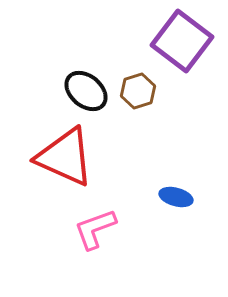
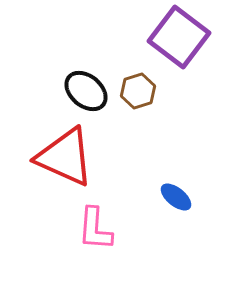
purple square: moved 3 px left, 4 px up
blue ellipse: rotated 24 degrees clockwise
pink L-shape: rotated 66 degrees counterclockwise
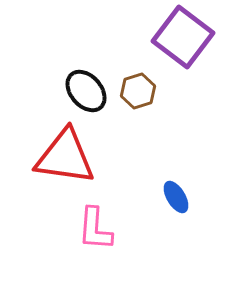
purple square: moved 4 px right
black ellipse: rotated 9 degrees clockwise
red triangle: rotated 16 degrees counterclockwise
blue ellipse: rotated 20 degrees clockwise
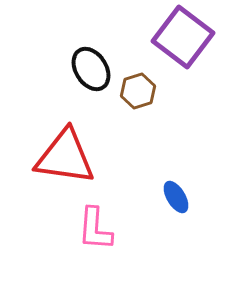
black ellipse: moved 5 px right, 22 px up; rotated 9 degrees clockwise
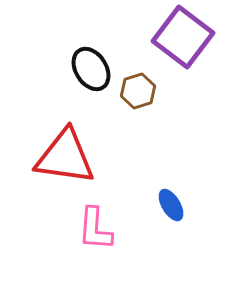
blue ellipse: moved 5 px left, 8 px down
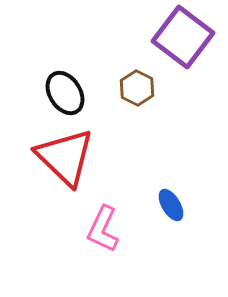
black ellipse: moved 26 px left, 24 px down
brown hexagon: moved 1 px left, 3 px up; rotated 16 degrees counterclockwise
red triangle: rotated 36 degrees clockwise
pink L-shape: moved 8 px right; rotated 21 degrees clockwise
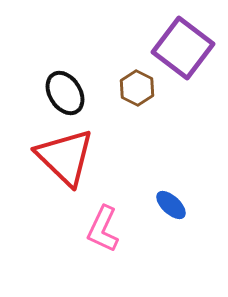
purple square: moved 11 px down
blue ellipse: rotated 16 degrees counterclockwise
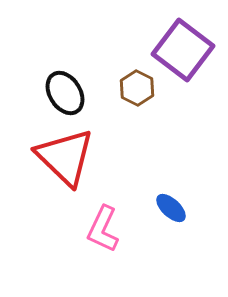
purple square: moved 2 px down
blue ellipse: moved 3 px down
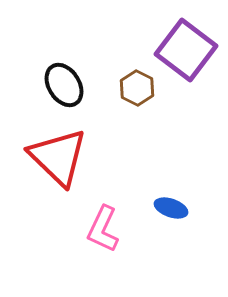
purple square: moved 3 px right
black ellipse: moved 1 px left, 8 px up
red triangle: moved 7 px left
blue ellipse: rotated 24 degrees counterclockwise
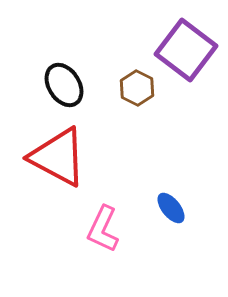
red triangle: rotated 16 degrees counterclockwise
blue ellipse: rotated 32 degrees clockwise
